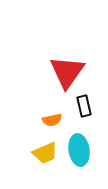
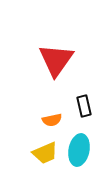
red triangle: moved 11 px left, 12 px up
cyan ellipse: rotated 20 degrees clockwise
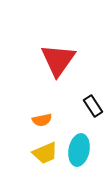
red triangle: moved 2 px right
black rectangle: moved 9 px right; rotated 20 degrees counterclockwise
orange semicircle: moved 10 px left
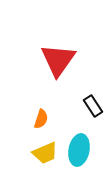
orange semicircle: moved 1 px left, 1 px up; rotated 60 degrees counterclockwise
